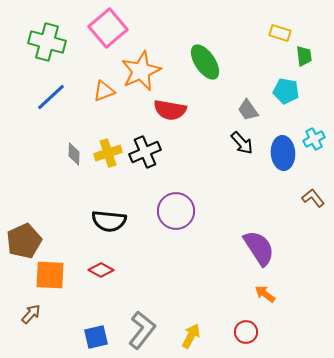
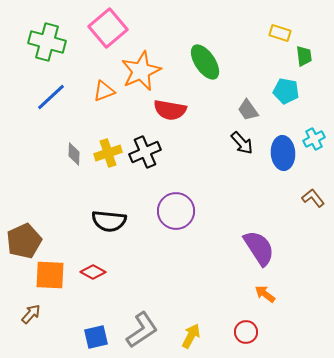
red diamond: moved 8 px left, 2 px down
gray L-shape: rotated 18 degrees clockwise
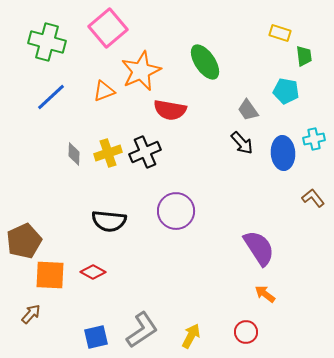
cyan cross: rotated 15 degrees clockwise
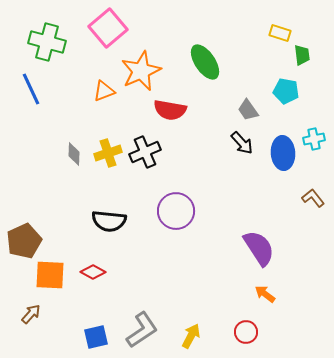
green trapezoid: moved 2 px left, 1 px up
blue line: moved 20 px left, 8 px up; rotated 72 degrees counterclockwise
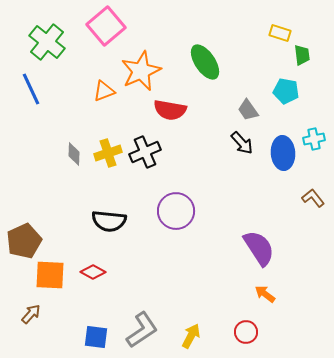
pink square: moved 2 px left, 2 px up
green cross: rotated 24 degrees clockwise
blue square: rotated 20 degrees clockwise
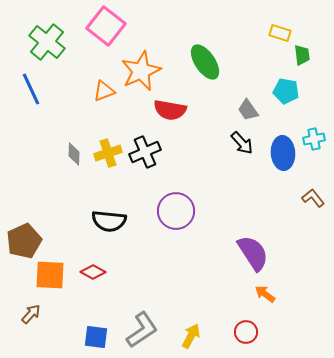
pink square: rotated 12 degrees counterclockwise
purple semicircle: moved 6 px left, 5 px down
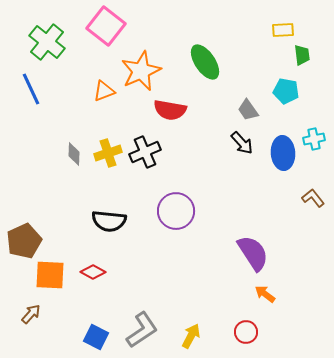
yellow rectangle: moved 3 px right, 3 px up; rotated 20 degrees counterclockwise
blue square: rotated 20 degrees clockwise
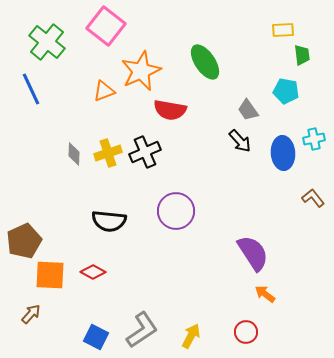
black arrow: moved 2 px left, 2 px up
